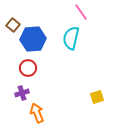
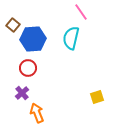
purple cross: rotated 24 degrees counterclockwise
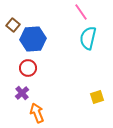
cyan semicircle: moved 17 px right
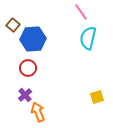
purple cross: moved 3 px right, 2 px down
orange arrow: moved 1 px right, 1 px up
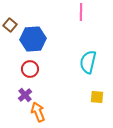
pink line: rotated 36 degrees clockwise
brown square: moved 3 px left
cyan semicircle: moved 24 px down
red circle: moved 2 px right, 1 px down
yellow square: rotated 24 degrees clockwise
